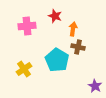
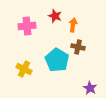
orange arrow: moved 4 px up
yellow cross: rotated 28 degrees counterclockwise
purple star: moved 5 px left, 2 px down
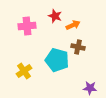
orange arrow: rotated 56 degrees clockwise
cyan pentagon: rotated 15 degrees counterclockwise
yellow cross: moved 2 px down; rotated 28 degrees clockwise
purple star: rotated 24 degrees counterclockwise
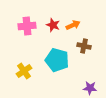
red star: moved 2 px left, 9 px down
brown cross: moved 6 px right, 1 px up
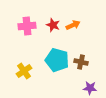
brown cross: moved 3 px left, 16 px down
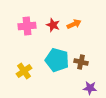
orange arrow: moved 1 px right, 1 px up
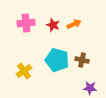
pink cross: moved 1 px left, 3 px up
brown cross: moved 1 px right, 2 px up
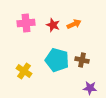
yellow cross: rotated 21 degrees counterclockwise
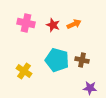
pink cross: rotated 18 degrees clockwise
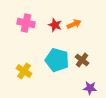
red star: moved 2 px right
brown cross: rotated 24 degrees clockwise
